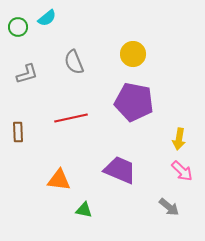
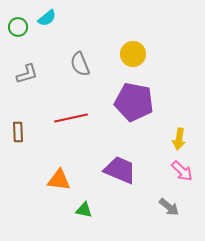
gray semicircle: moved 6 px right, 2 px down
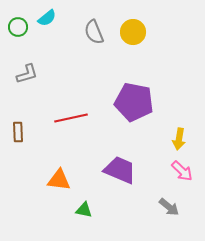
yellow circle: moved 22 px up
gray semicircle: moved 14 px right, 32 px up
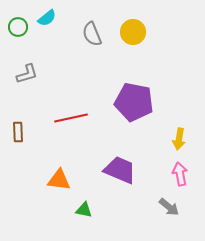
gray semicircle: moved 2 px left, 2 px down
pink arrow: moved 2 px left, 3 px down; rotated 145 degrees counterclockwise
